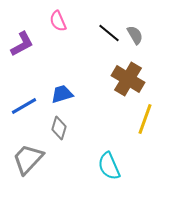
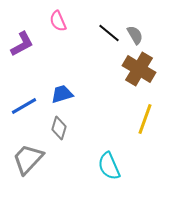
brown cross: moved 11 px right, 10 px up
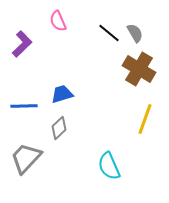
gray semicircle: moved 2 px up
purple L-shape: rotated 16 degrees counterclockwise
blue line: rotated 28 degrees clockwise
gray diamond: rotated 30 degrees clockwise
gray trapezoid: moved 2 px left, 1 px up
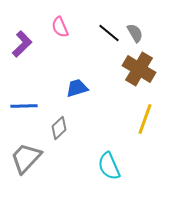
pink semicircle: moved 2 px right, 6 px down
blue trapezoid: moved 15 px right, 6 px up
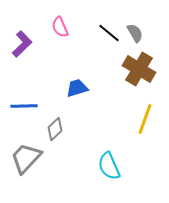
gray diamond: moved 4 px left, 1 px down
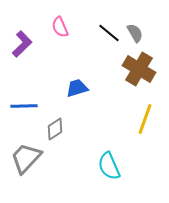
gray diamond: rotated 10 degrees clockwise
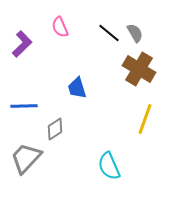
blue trapezoid: rotated 90 degrees counterclockwise
